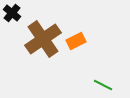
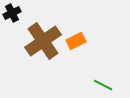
black cross: rotated 24 degrees clockwise
brown cross: moved 2 px down
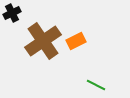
green line: moved 7 px left
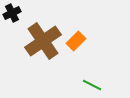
orange rectangle: rotated 18 degrees counterclockwise
green line: moved 4 px left
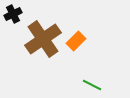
black cross: moved 1 px right, 1 px down
brown cross: moved 2 px up
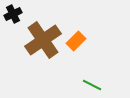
brown cross: moved 1 px down
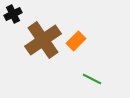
green line: moved 6 px up
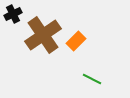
brown cross: moved 5 px up
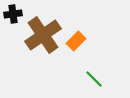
black cross: rotated 18 degrees clockwise
green line: moved 2 px right; rotated 18 degrees clockwise
